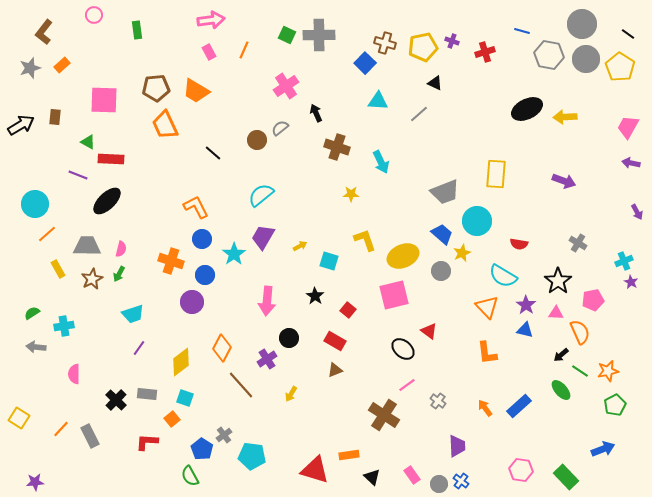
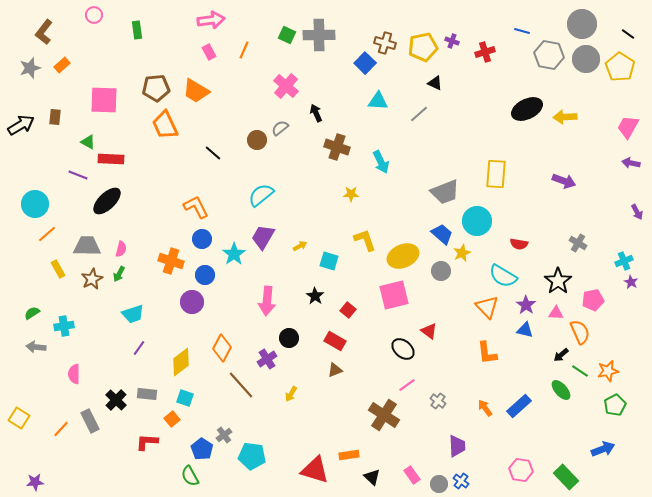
pink cross at (286, 86): rotated 15 degrees counterclockwise
gray rectangle at (90, 436): moved 15 px up
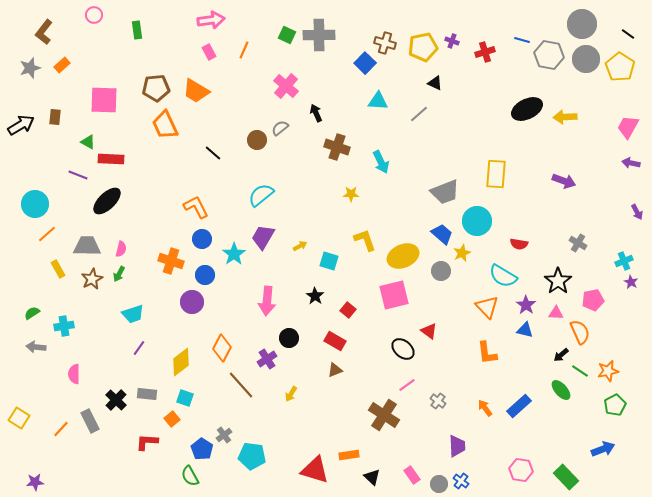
blue line at (522, 31): moved 9 px down
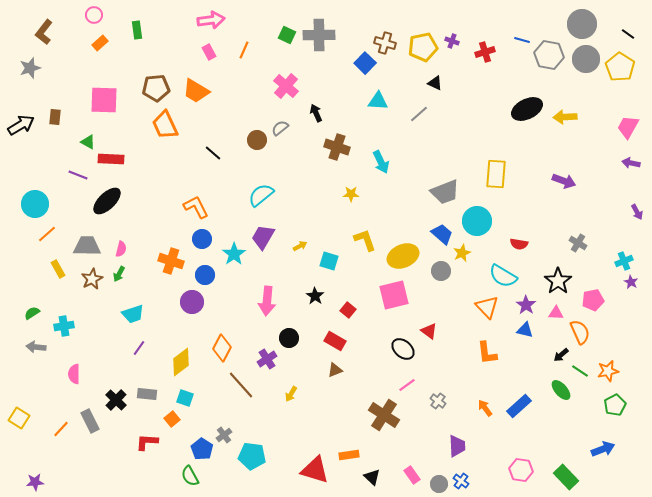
orange rectangle at (62, 65): moved 38 px right, 22 px up
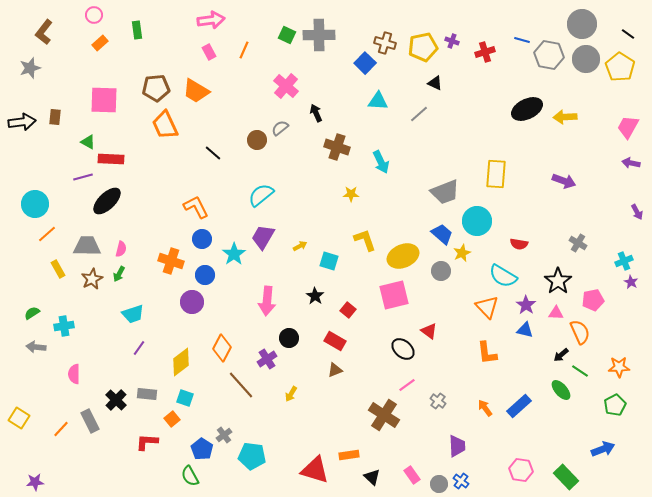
black arrow at (21, 125): moved 1 px right, 3 px up; rotated 24 degrees clockwise
purple line at (78, 175): moved 5 px right, 2 px down; rotated 36 degrees counterclockwise
orange star at (608, 371): moved 11 px right, 4 px up; rotated 10 degrees clockwise
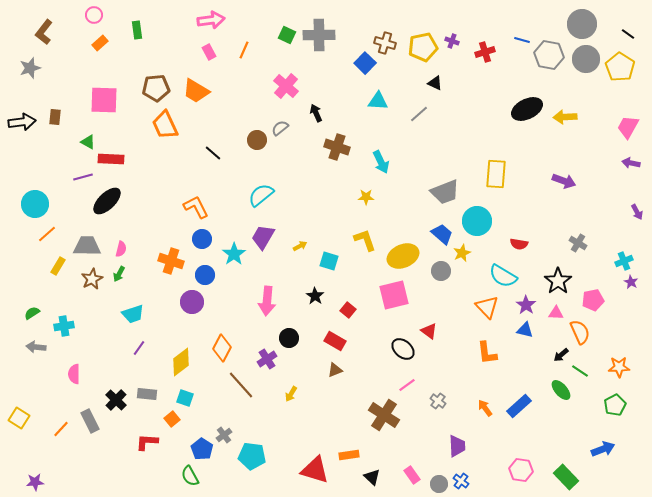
yellow star at (351, 194): moved 15 px right, 3 px down
yellow rectangle at (58, 269): moved 3 px up; rotated 60 degrees clockwise
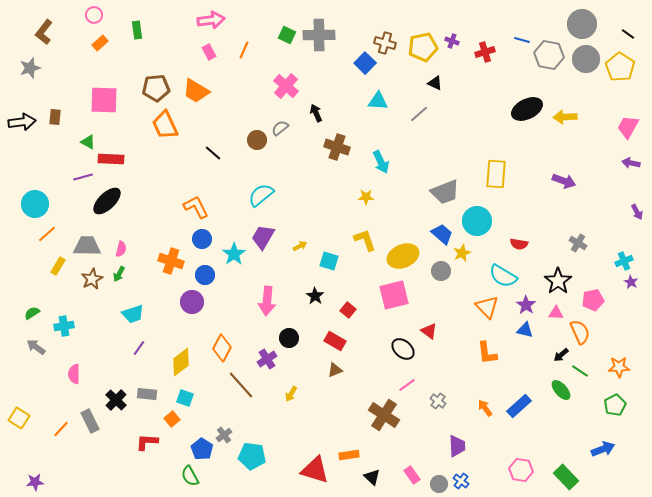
gray arrow at (36, 347): rotated 30 degrees clockwise
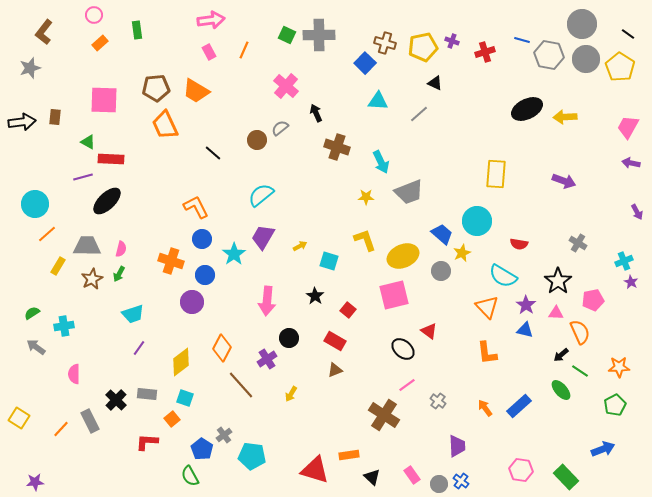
gray trapezoid at (445, 192): moved 36 px left
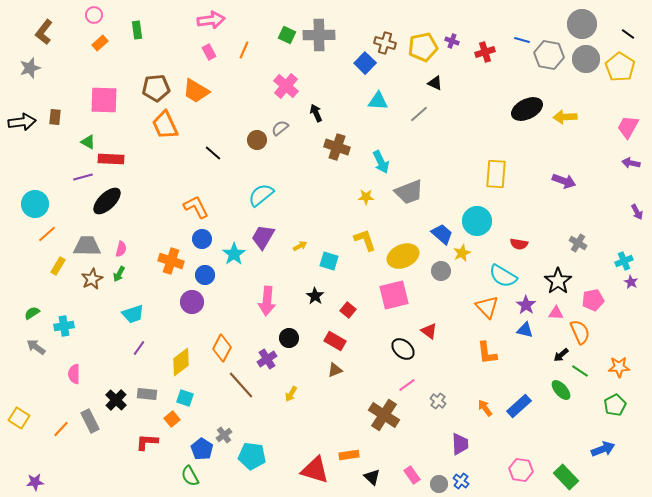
purple trapezoid at (457, 446): moved 3 px right, 2 px up
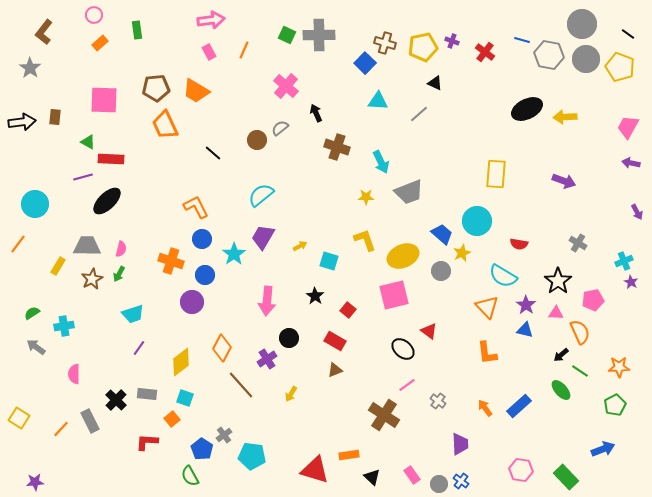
red cross at (485, 52): rotated 36 degrees counterclockwise
yellow pentagon at (620, 67): rotated 12 degrees counterclockwise
gray star at (30, 68): rotated 20 degrees counterclockwise
orange line at (47, 234): moved 29 px left, 10 px down; rotated 12 degrees counterclockwise
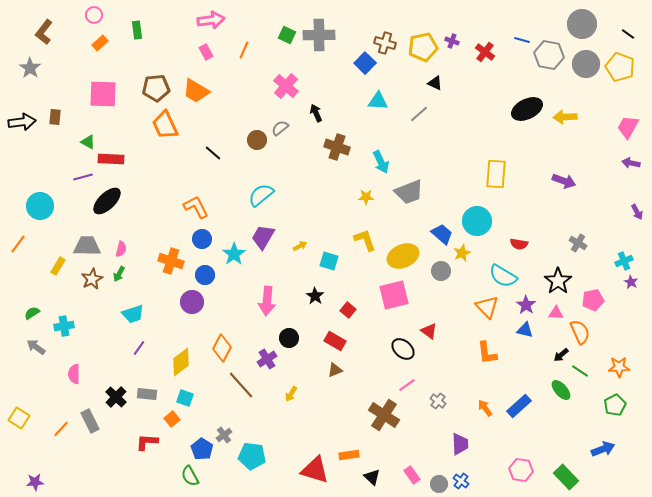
pink rectangle at (209, 52): moved 3 px left
gray circle at (586, 59): moved 5 px down
pink square at (104, 100): moved 1 px left, 6 px up
cyan circle at (35, 204): moved 5 px right, 2 px down
black cross at (116, 400): moved 3 px up
